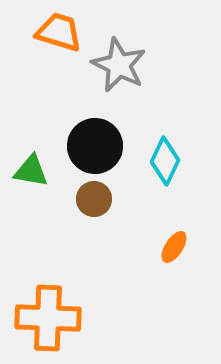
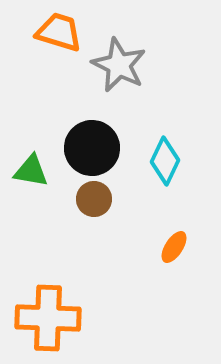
black circle: moved 3 px left, 2 px down
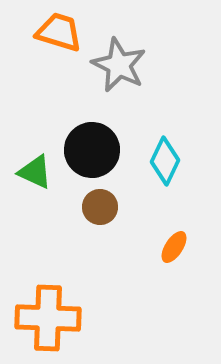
black circle: moved 2 px down
green triangle: moved 4 px right, 1 px down; rotated 15 degrees clockwise
brown circle: moved 6 px right, 8 px down
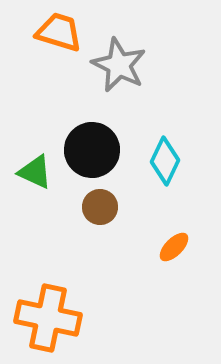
orange ellipse: rotated 12 degrees clockwise
orange cross: rotated 10 degrees clockwise
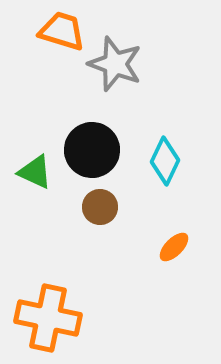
orange trapezoid: moved 3 px right, 1 px up
gray star: moved 4 px left, 1 px up; rotated 6 degrees counterclockwise
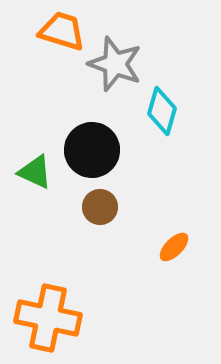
cyan diamond: moved 3 px left, 50 px up; rotated 9 degrees counterclockwise
